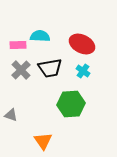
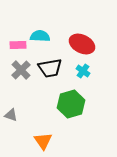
green hexagon: rotated 12 degrees counterclockwise
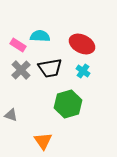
pink rectangle: rotated 35 degrees clockwise
green hexagon: moved 3 px left
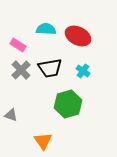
cyan semicircle: moved 6 px right, 7 px up
red ellipse: moved 4 px left, 8 px up
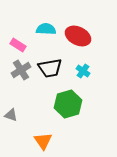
gray cross: rotated 12 degrees clockwise
